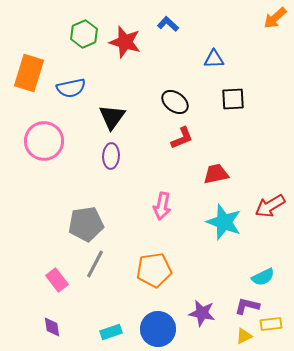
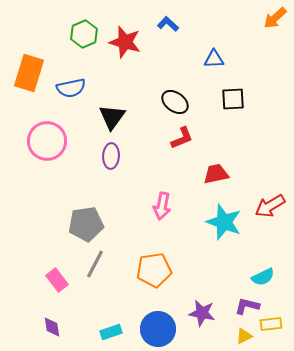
pink circle: moved 3 px right
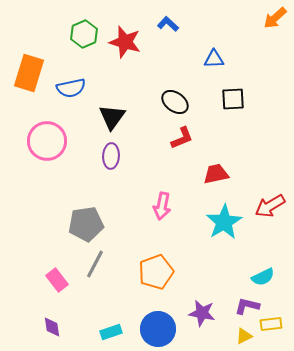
cyan star: rotated 21 degrees clockwise
orange pentagon: moved 2 px right, 2 px down; rotated 12 degrees counterclockwise
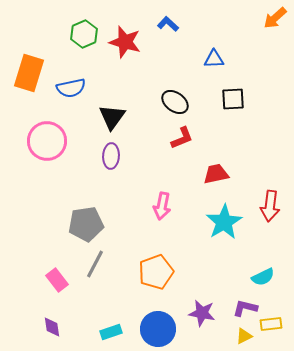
red arrow: rotated 52 degrees counterclockwise
purple L-shape: moved 2 px left, 2 px down
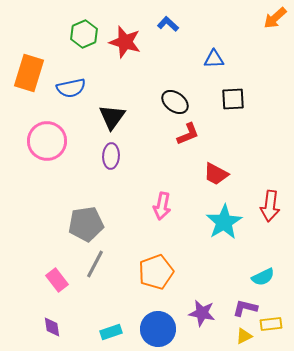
red L-shape: moved 6 px right, 4 px up
red trapezoid: rotated 140 degrees counterclockwise
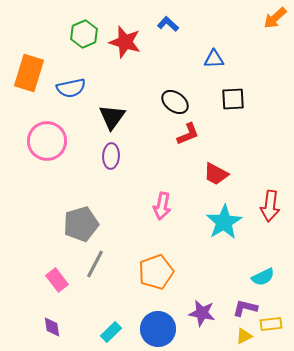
gray pentagon: moved 5 px left; rotated 8 degrees counterclockwise
cyan rectangle: rotated 25 degrees counterclockwise
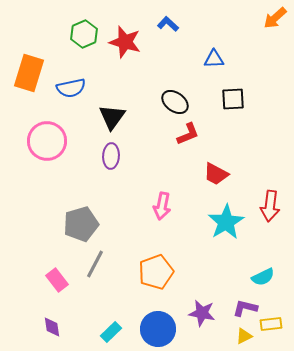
cyan star: moved 2 px right
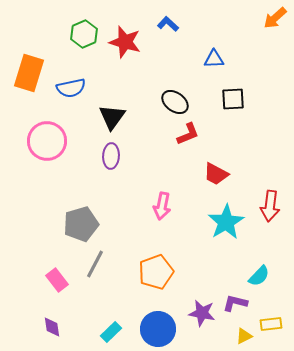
cyan semicircle: moved 4 px left, 1 px up; rotated 20 degrees counterclockwise
purple L-shape: moved 10 px left, 5 px up
